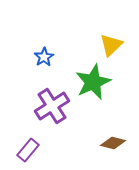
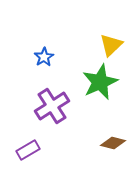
green star: moved 7 px right
purple rectangle: rotated 20 degrees clockwise
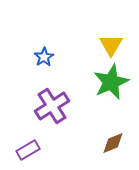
yellow triangle: rotated 15 degrees counterclockwise
green star: moved 11 px right
brown diamond: rotated 35 degrees counterclockwise
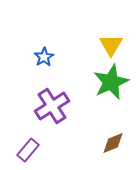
purple rectangle: rotated 20 degrees counterclockwise
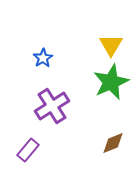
blue star: moved 1 px left, 1 px down
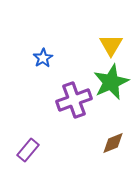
purple cross: moved 22 px right, 6 px up; rotated 12 degrees clockwise
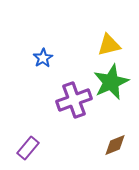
yellow triangle: moved 2 px left; rotated 45 degrees clockwise
brown diamond: moved 2 px right, 2 px down
purple rectangle: moved 2 px up
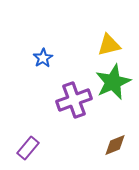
green star: moved 2 px right
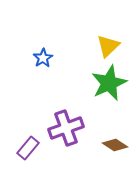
yellow triangle: moved 1 px left, 1 px down; rotated 30 degrees counterclockwise
green star: moved 4 px left, 1 px down
purple cross: moved 8 px left, 28 px down
brown diamond: rotated 55 degrees clockwise
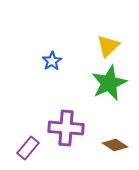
blue star: moved 9 px right, 3 px down
purple cross: rotated 24 degrees clockwise
